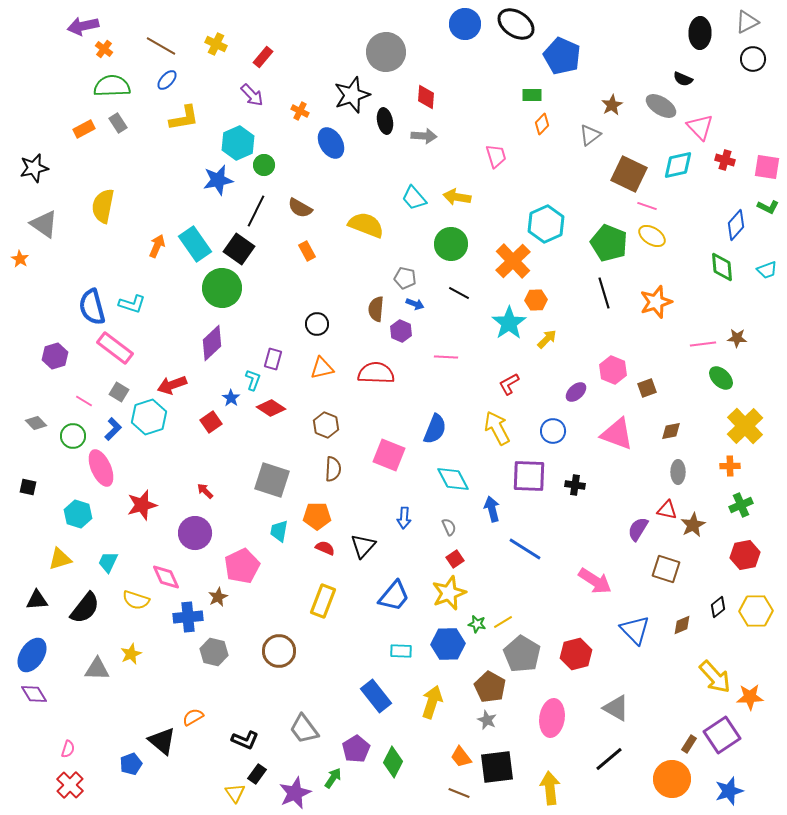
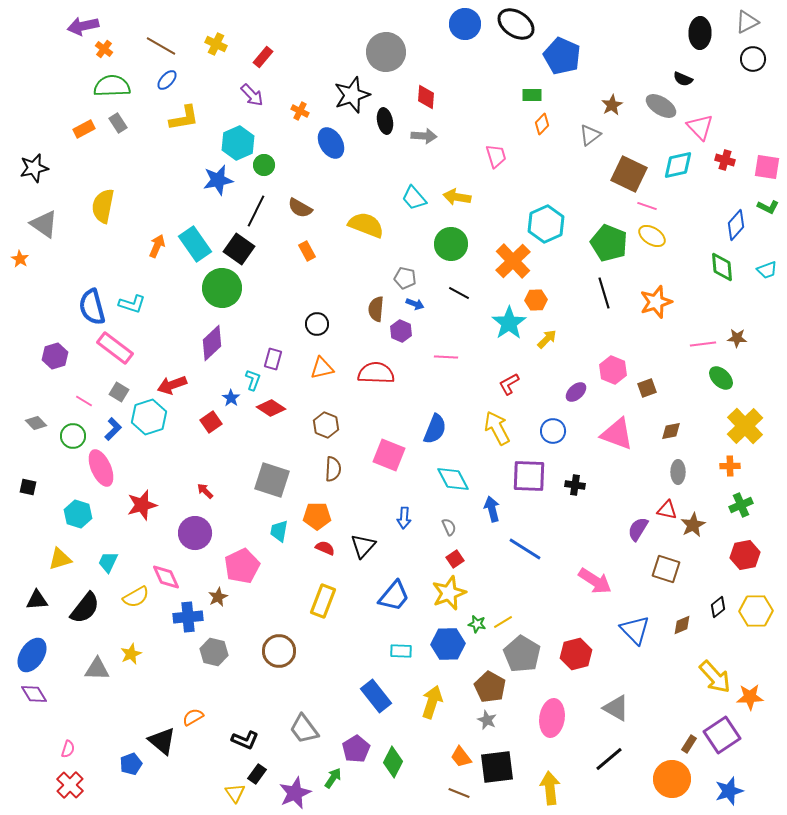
yellow semicircle at (136, 600): moved 3 px up; rotated 48 degrees counterclockwise
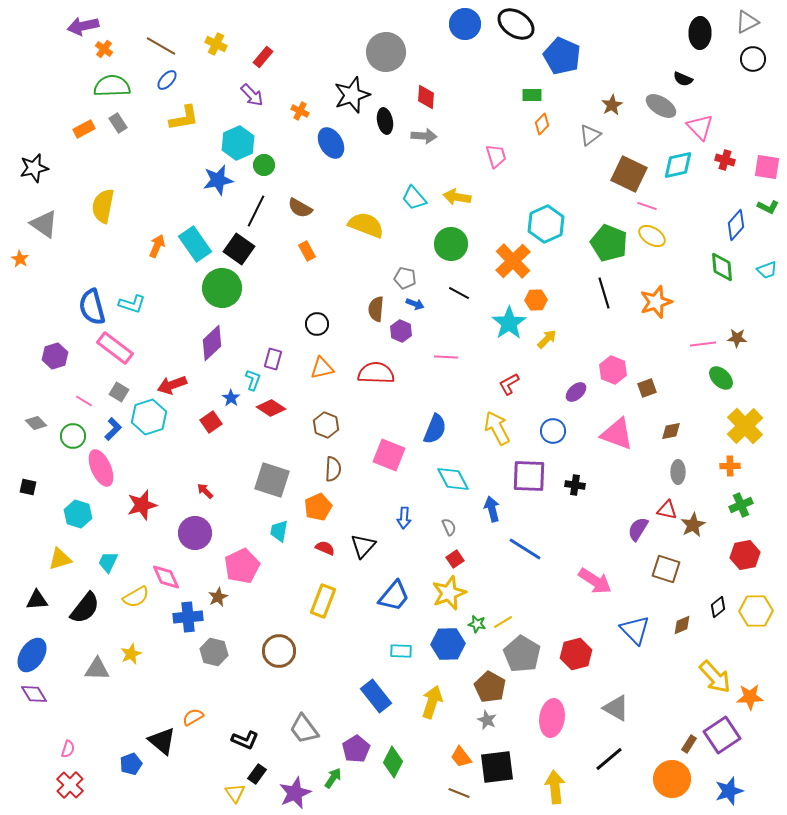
orange pentagon at (317, 516): moved 1 px right, 9 px up; rotated 24 degrees counterclockwise
yellow arrow at (550, 788): moved 5 px right, 1 px up
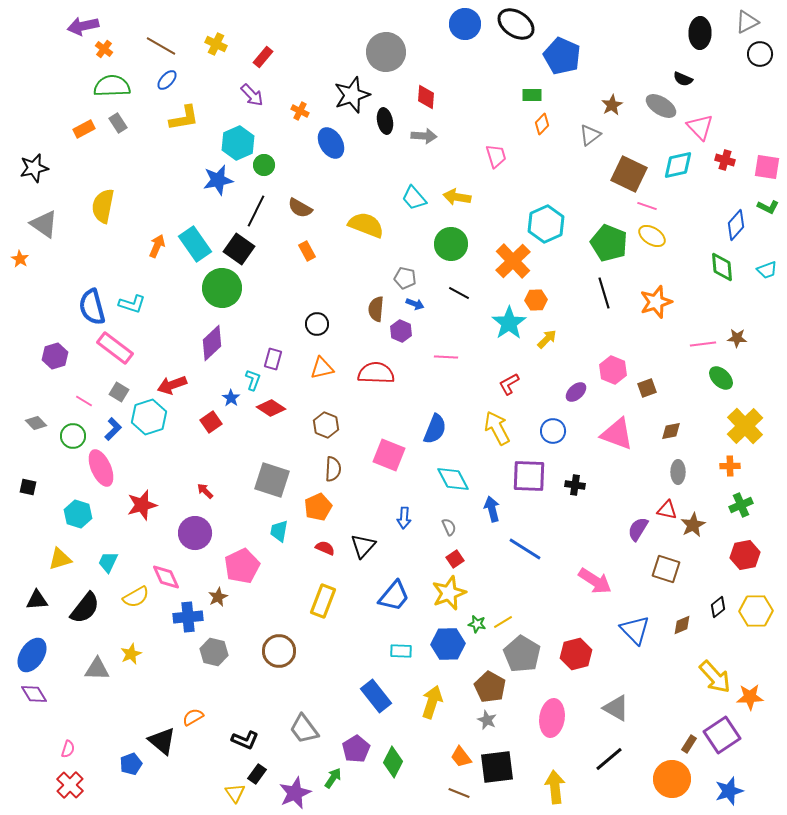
black circle at (753, 59): moved 7 px right, 5 px up
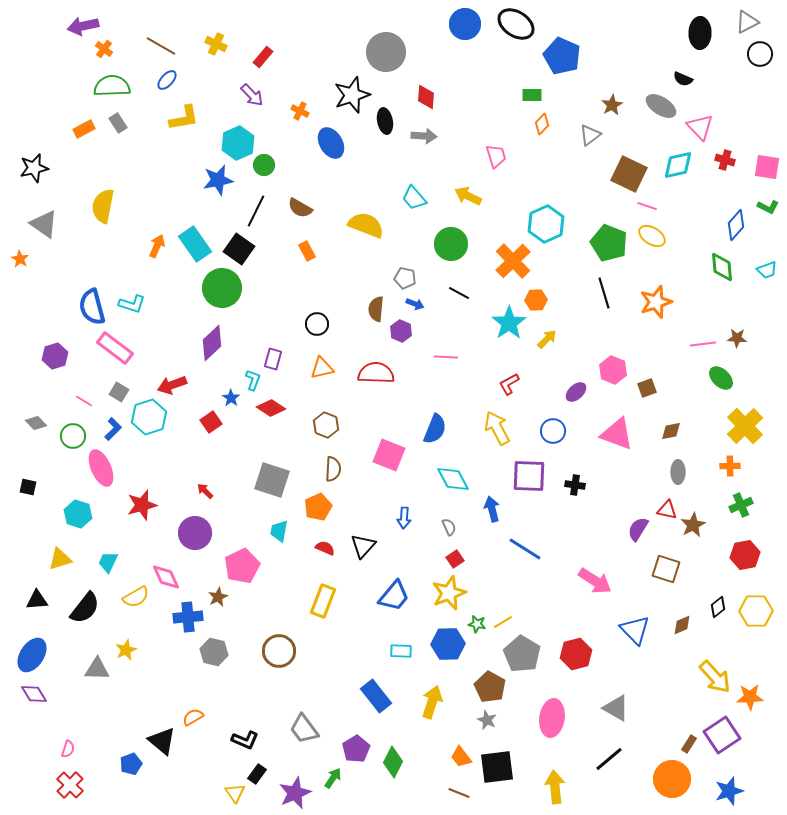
yellow arrow at (457, 197): moved 11 px right, 1 px up; rotated 16 degrees clockwise
yellow star at (131, 654): moved 5 px left, 4 px up
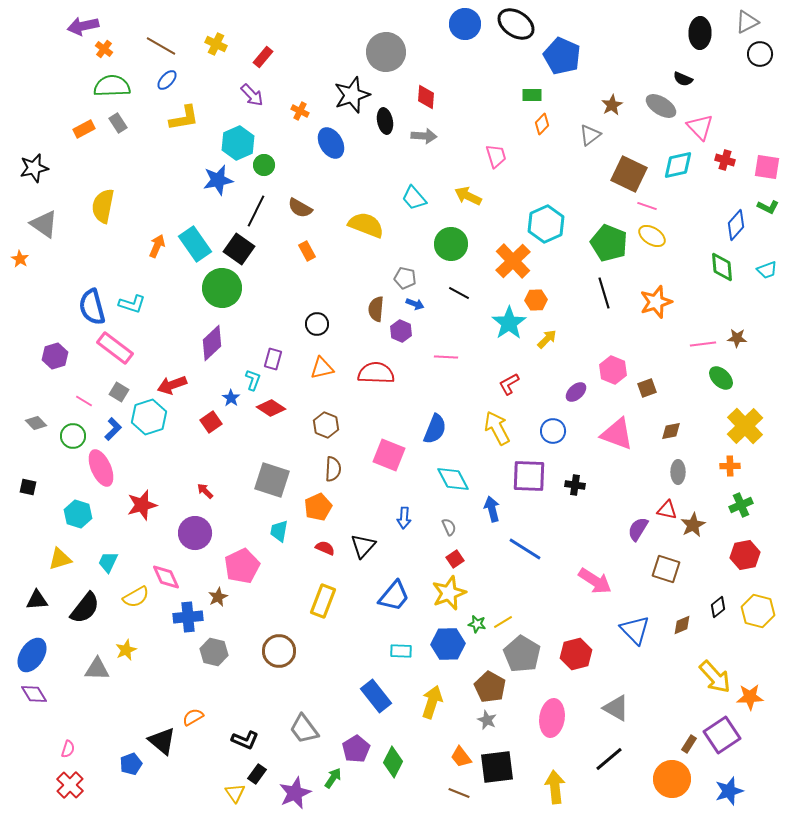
yellow hexagon at (756, 611): moved 2 px right; rotated 16 degrees clockwise
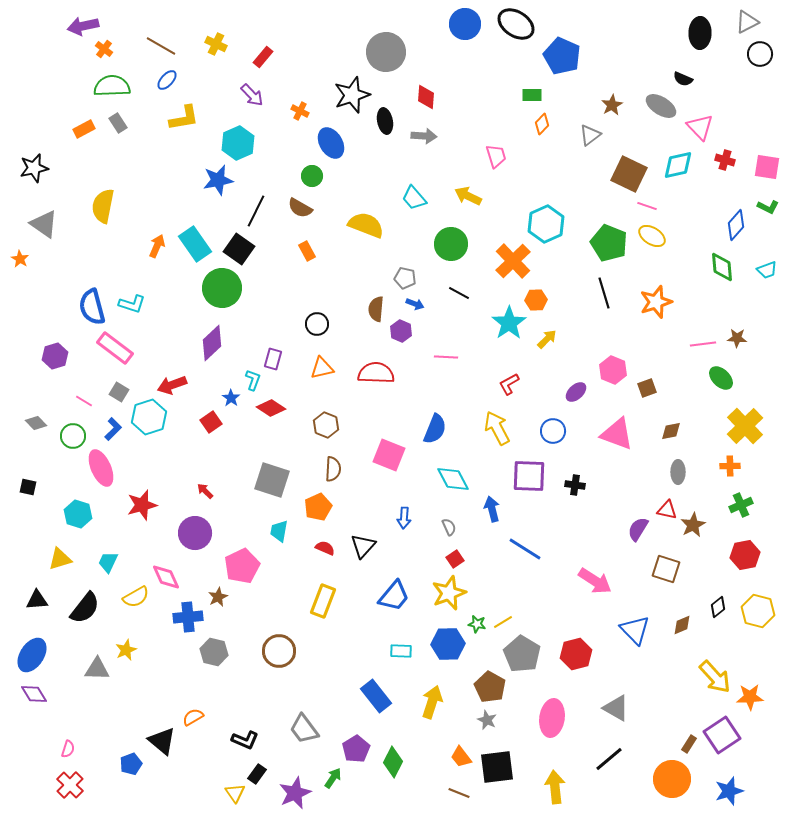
green circle at (264, 165): moved 48 px right, 11 px down
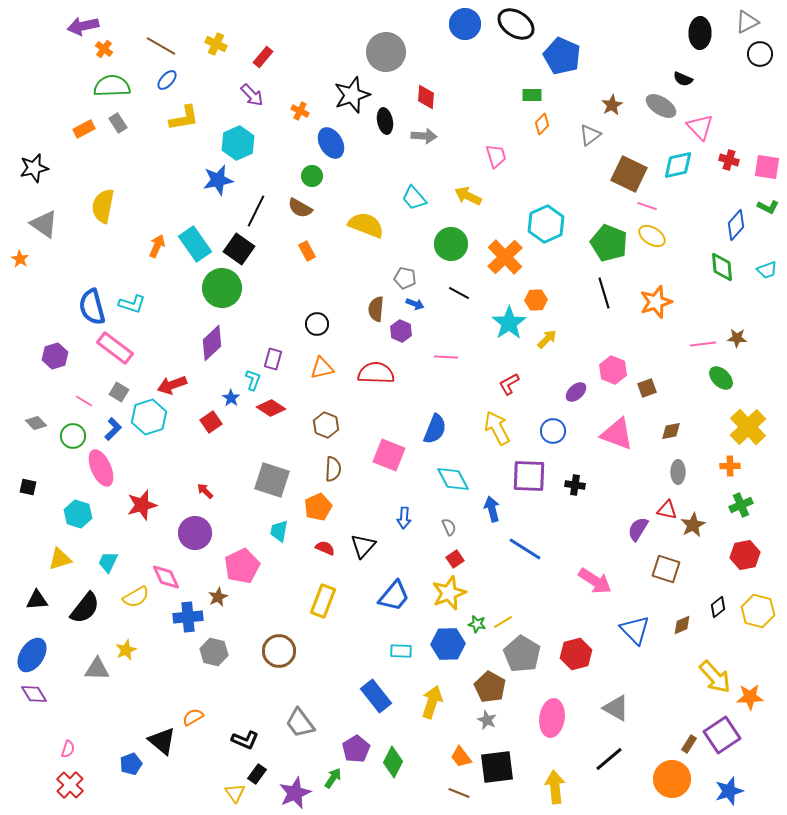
red cross at (725, 160): moved 4 px right
orange cross at (513, 261): moved 8 px left, 4 px up
yellow cross at (745, 426): moved 3 px right, 1 px down
gray trapezoid at (304, 729): moved 4 px left, 6 px up
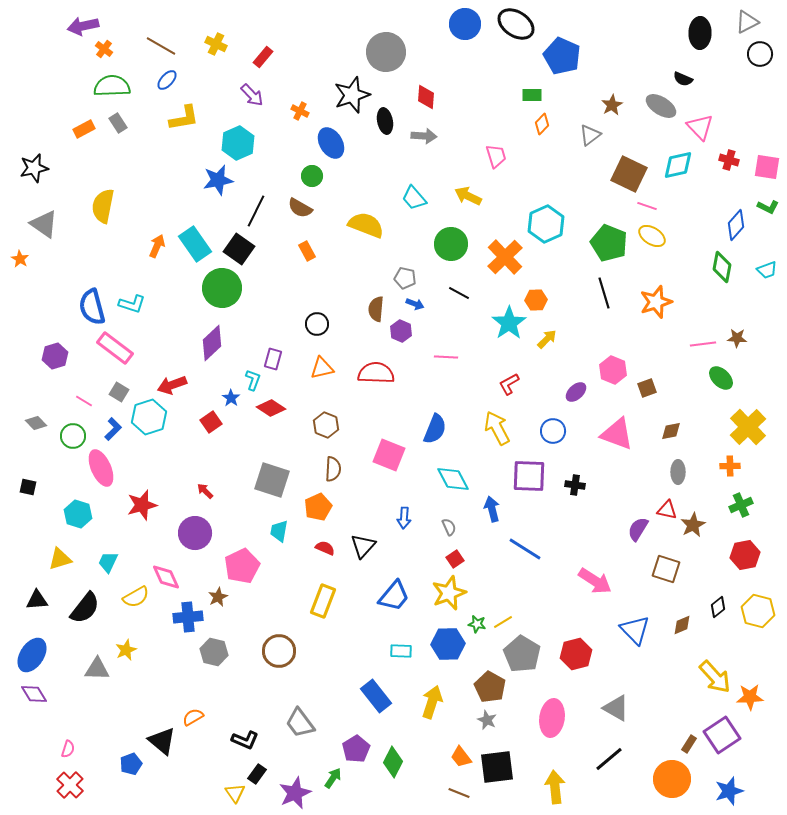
green diamond at (722, 267): rotated 16 degrees clockwise
